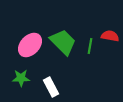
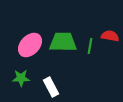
green trapezoid: rotated 44 degrees counterclockwise
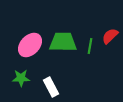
red semicircle: rotated 54 degrees counterclockwise
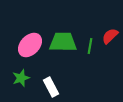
green star: rotated 18 degrees counterclockwise
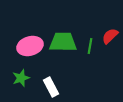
pink ellipse: moved 1 px down; rotated 30 degrees clockwise
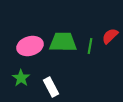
green star: rotated 18 degrees counterclockwise
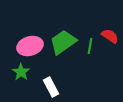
red semicircle: rotated 78 degrees clockwise
green trapezoid: rotated 36 degrees counterclockwise
green star: moved 6 px up
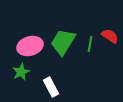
green trapezoid: rotated 24 degrees counterclockwise
green line: moved 2 px up
green star: rotated 12 degrees clockwise
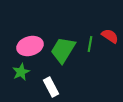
green trapezoid: moved 8 px down
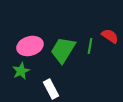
green line: moved 2 px down
green star: moved 1 px up
white rectangle: moved 2 px down
